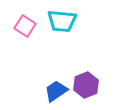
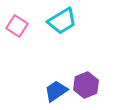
cyan trapezoid: rotated 36 degrees counterclockwise
pink square: moved 8 px left
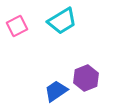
pink square: rotated 30 degrees clockwise
purple hexagon: moved 7 px up
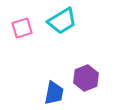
pink square: moved 5 px right, 2 px down; rotated 10 degrees clockwise
blue trapezoid: moved 2 px left, 2 px down; rotated 135 degrees clockwise
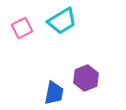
pink square: rotated 10 degrees counterclockwise
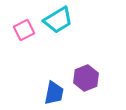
cyan trapezoid: moved 4 px left, 1 px up
pink square: moved 2 px right, 2 px down
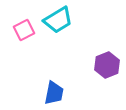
purple hexagon: moved 21 px right, 13 px up
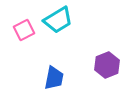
blue trapezoid: moved 15 px up
